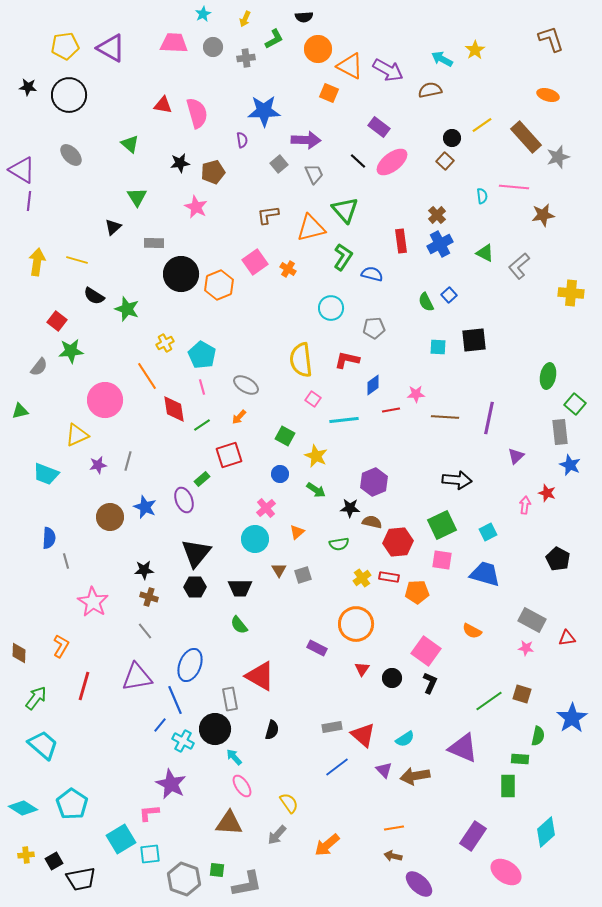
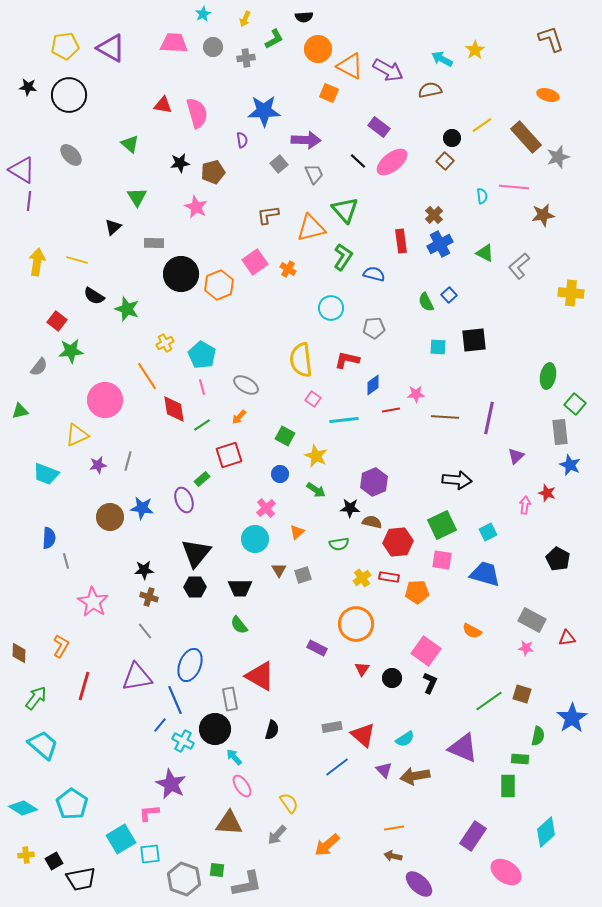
brown cross at (437, 215): moved 3 px left
blue semicircle at (372, 274): moved 2 px right
blue star at (145, 507): moved 3 px left, 1 px down; rotated 15 degrees counterclockwise
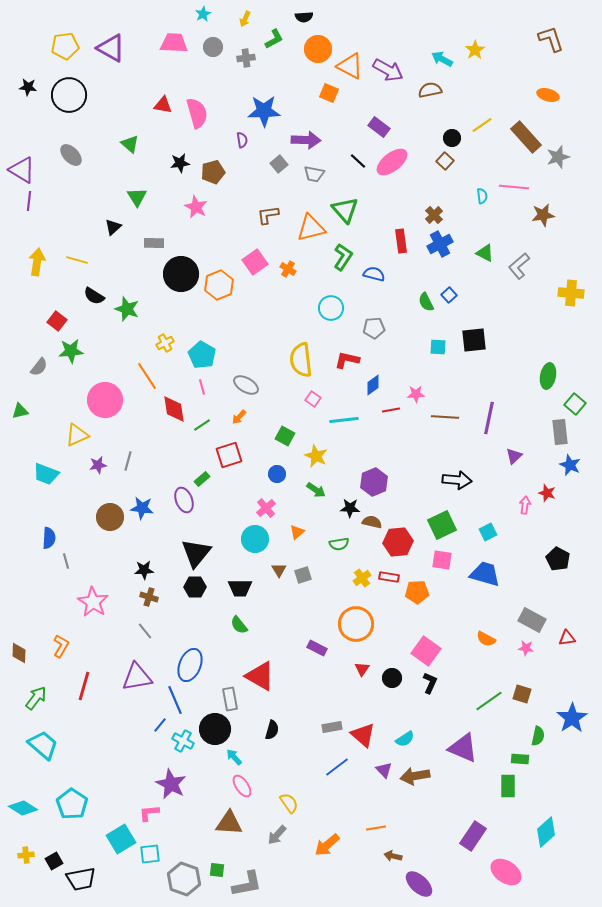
gray trapezoid at (314, 174): rotated 125 degrees clockwise
purple triangle at (516, 456): moved 2 px left
blue circle at (280, 474): moved 3 px left
orange semicircle at (472, 631): moved 14 px right, 8 px down
orange line at (394, 828): moved 18 px left
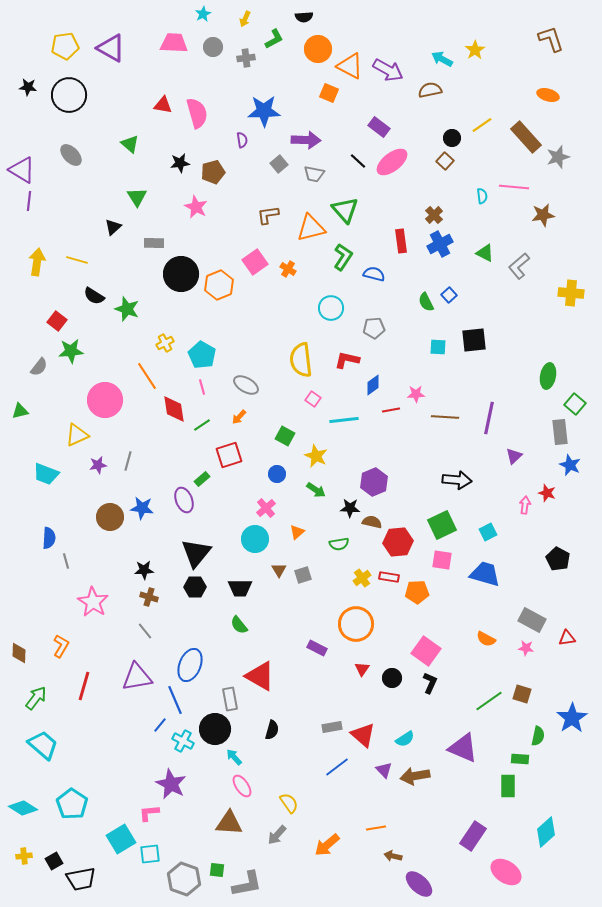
yellow cross at (26, 855): moved 2 px left, 1 px down
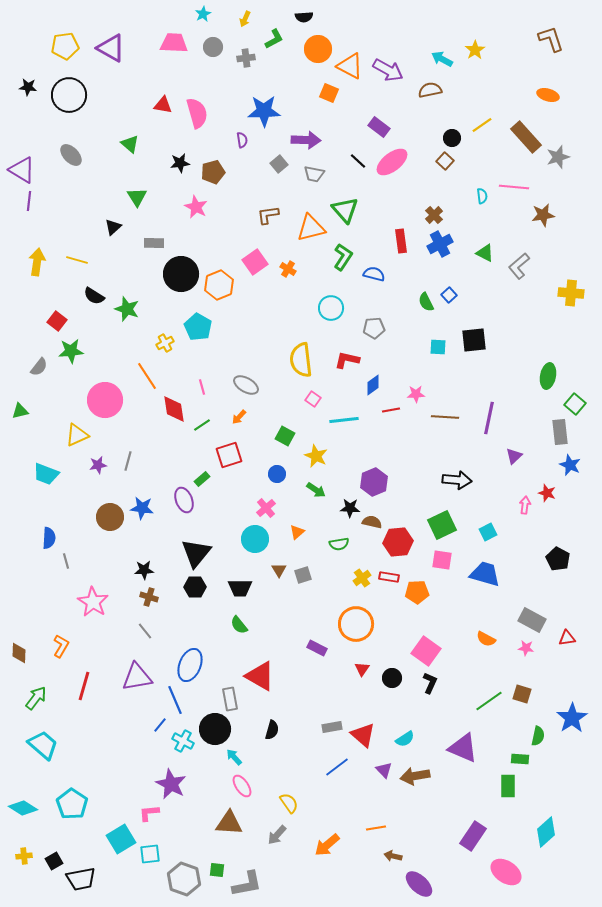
cyan pentagon at (202, 355): moved 4 px left, 28 px up
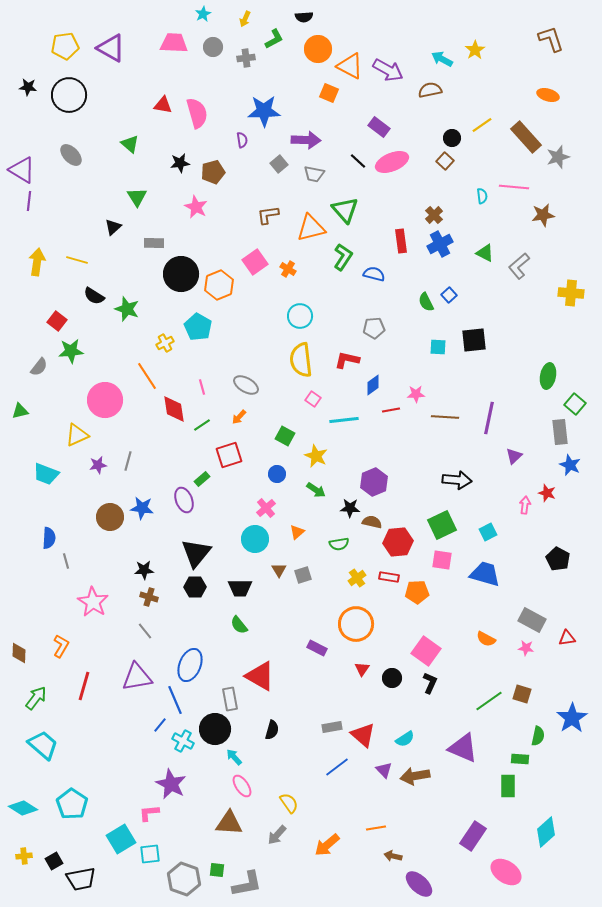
pink ellipse at (392, 162): rotated 16 degrees clockwise
cyan circle at (331, 308): moved 31 px left, 8 px down
yellow cross at (362, 578): moved 5 px left
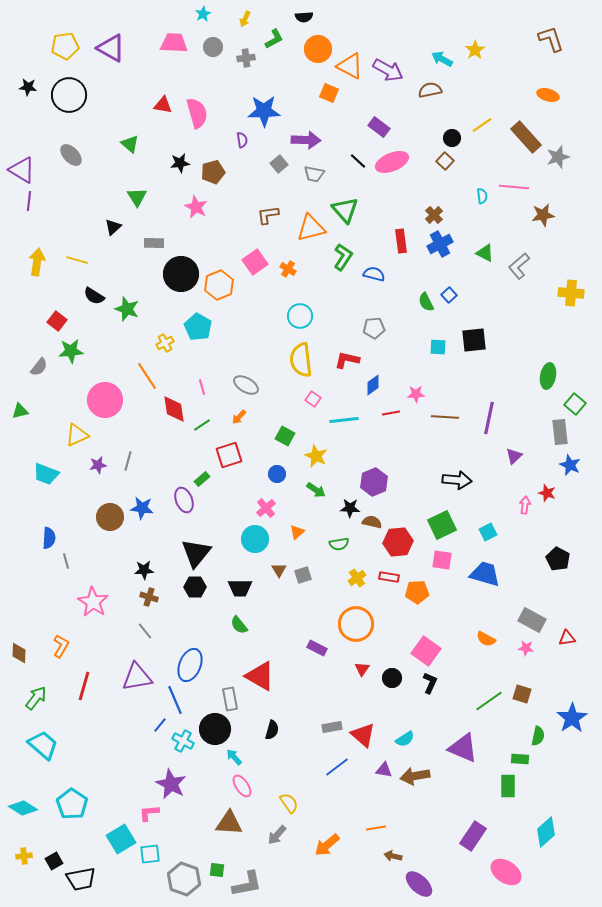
red line at (391, 410): moved 3 px down
purple triangle at (384, 770): rotated 36 degrees counterclockwise
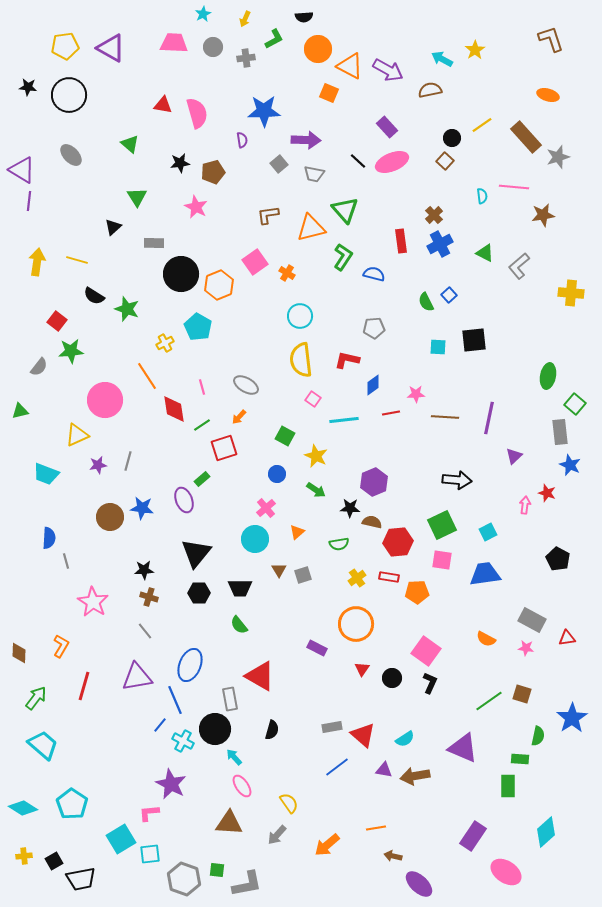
purple rectangle at (379, 127): moved 8 px right; rotated 10 degrees clockwise
orange cross at (288, 269): moved 1 px left, 4 px down
red square at (229, 455): moved 5 px left, 7 px up
blue trapezoid at (485, 574): rotated 24 degrees counterclockwise
black hexagon at (195, 587): moved 4 px right, 6 px down
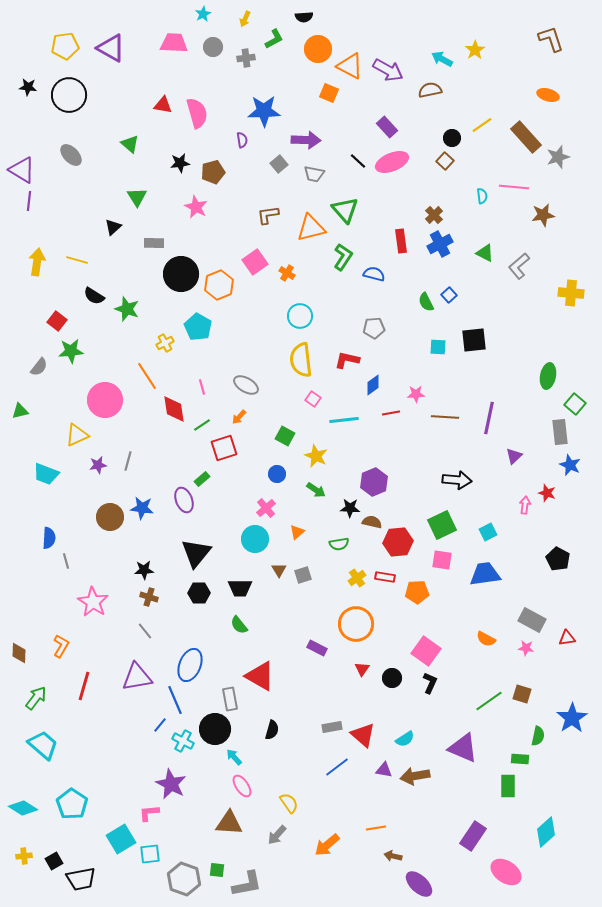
red rectangle at (389, 577): moved 4 px left
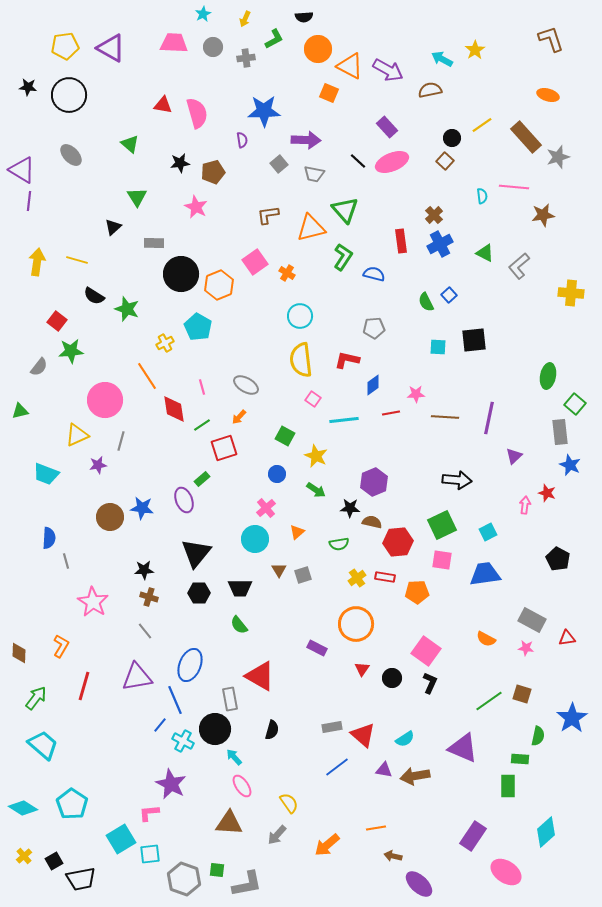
gray line at (128, 461): moved 7 px left, 20 px up
yellow cross at (24, 856): rotated 35 degrees counterclockwise
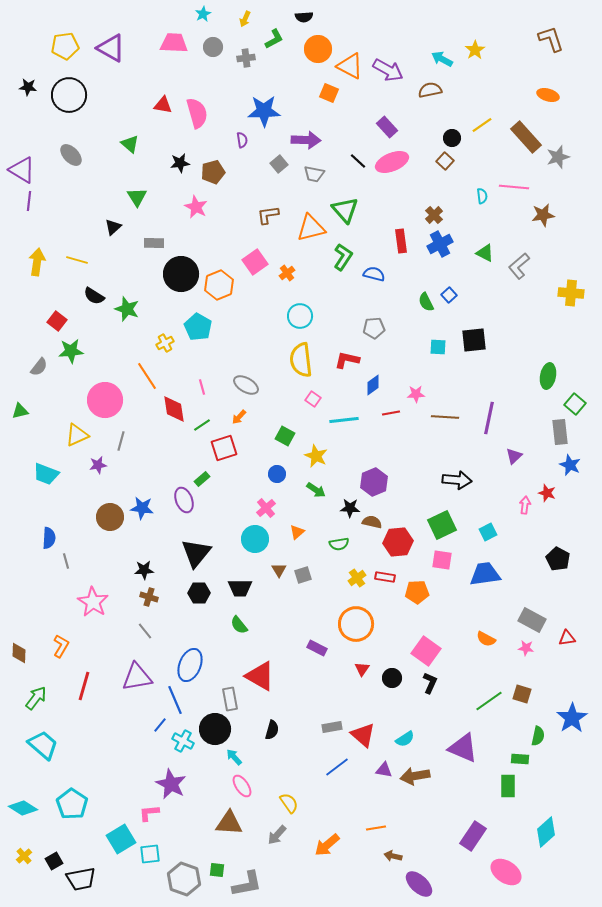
orange cross at (287, 273): rotated 21 degrees clockwise
